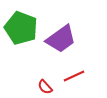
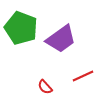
red line: moved 9 px right
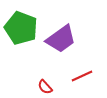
red line: moved 1 px left
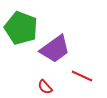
purple trapezoid: moved 6 px left, 10 px down
red line: rotated 50 degrees clockwise
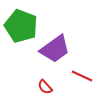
green pentagon: moved 2 px up
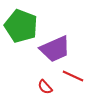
purple trapezoid: rotated 12 degrees clockwise
red line: moved 9 px left
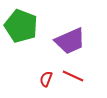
purple trapezoid: moved 15 px right, 8 px up
red semicircle: moved 1 px right, 8 px up; rotated 63 degrees clockwise
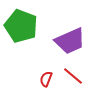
red line: rotated 15 degrees clockwise
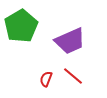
green pentagon: rotated 20 degrees clockwise
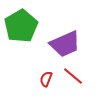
purple trapezoid: moved 5 px left, 3 px down
